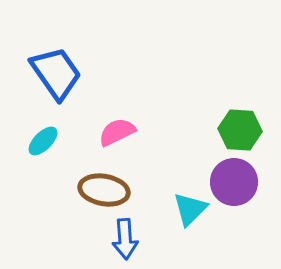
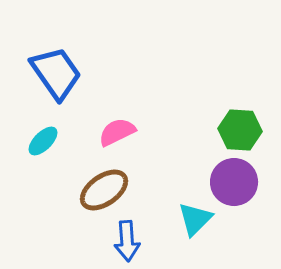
brown ellipse: rotated 45 degrees counterclockwise
cyan triangle: moved 5 px right, 10 px down
blue arrow: moved 2 px right, 2 px down
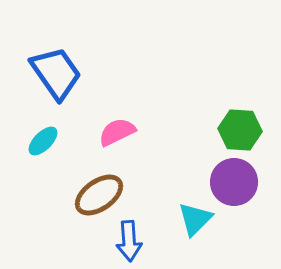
brown ellipse: moved 5 px left, 5 px down
blue arrow: moved 2 px right
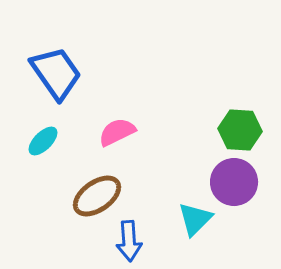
brown ellipse: moved 2 px left, 1 px down
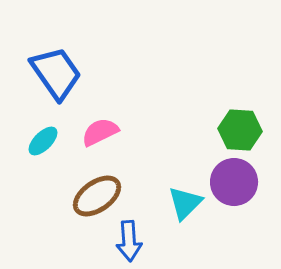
pink semicircle: moved 17 px left
cyan triangle: moved 10 px left, 16 px up
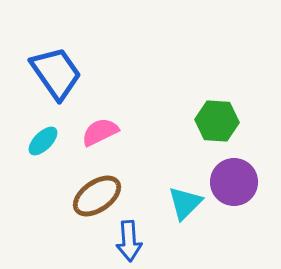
green hexagon: moved 23 px left, 9 px up
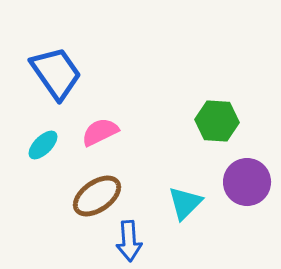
cyan ellipse: moved 4 px down
purple circle: moved 13 px right
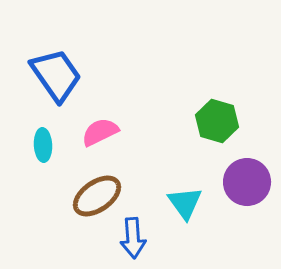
blue trapezoid: moved 2 px down
green hexagon: rotated 12 degrees clockwise
cyan ellipse: rotated 48 degrees counterclockwise
cyan triangle: rotated 21 degrees counterclockwise
blue arrow: moved 4 px right, 3 px up
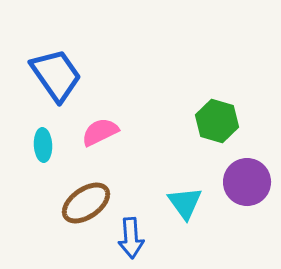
brown ellipse: moved 11 px left, 7 px down
blue arrow: moved 2 px left
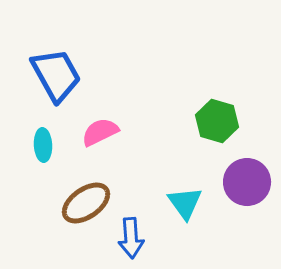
blue trapezoid: rotated 6 degrees clockwise
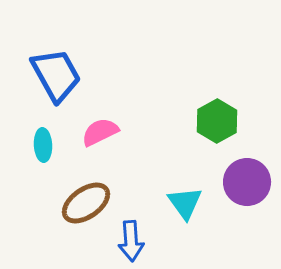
green hexagon: rotated 15 degrees clockwise
blue arrow: moved 3 px down
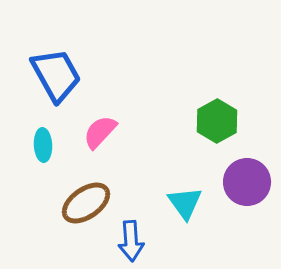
pink semicircle: rotated 21 degrees counterclockwise
